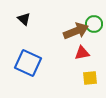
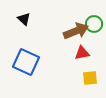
blue square: moved 2 px left, 1 px up
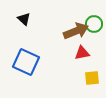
yellow square: moved 2 px right
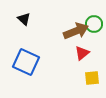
red triangle: rotated 28 degrees counterclockwise
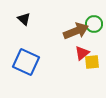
yellow square: moved 16 px up
